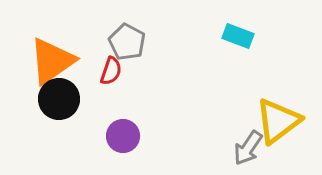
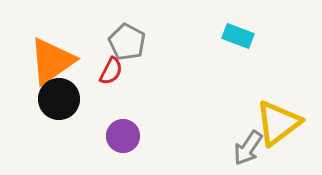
red semicircle: rotated 8 degrees clockwise
yellow triangle: moved 2 px down
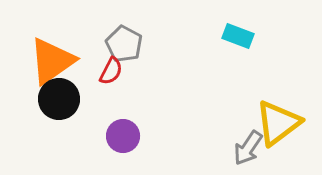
gray pentagon: moved 3 px left, 2 px down
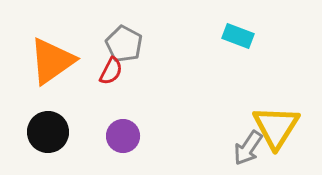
black circle: moved 11 px left, 33 px down
yellow triangle: moved 2 px left, 4 px down; rotated 21 degrees counterclockwise
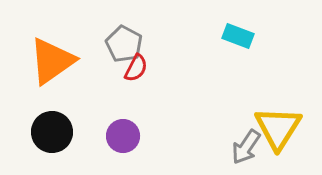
red semicircle: moved 25 px right, 3 px up
yellow triangle: moved 2 px right, 1 px down
black circle: moved 4 px right
gray arrow: moved 2 px left, 1 px up
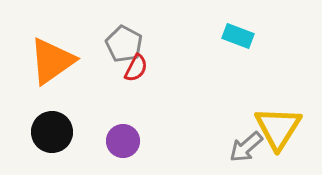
purple circle: moved 5 px down
gray arrow: rotated 15 degrees clockwise
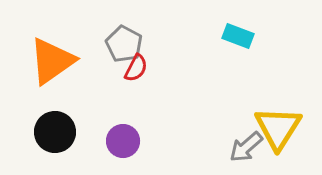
black circle: moved 3 px right
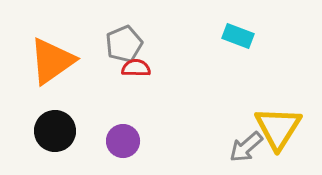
gray pentagon: rotated 21 degrees clockwise
red semicircle: rotated 116 degrees counterclockwise
black circle: moved 1 px up
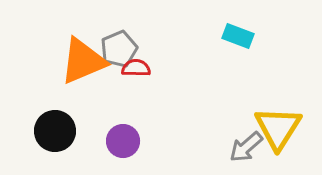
gray pentagon: moved 5 px left, 5 px down
orange triangle: moved 31 px right; rotated 12 degrees clockwise
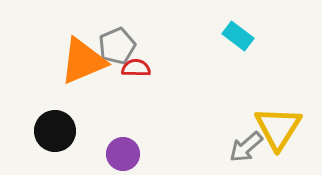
cyan rectangle: rotated 16 degrees clockwise
gray pentagon: moved 2 px left, 3 px up
purple circle: moved 13 px down
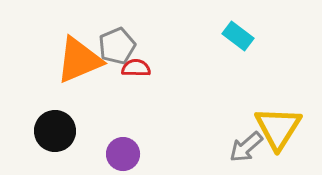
orange triangle: moved 4 px left, 1 px up
